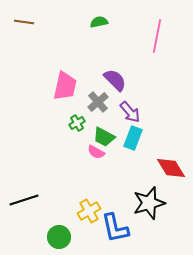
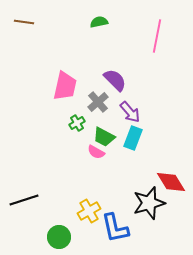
red diamond: moved 14 px down
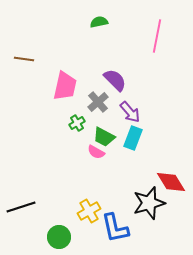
brown line: moved 37 px down
black line: moved 3 px left, 7 px down
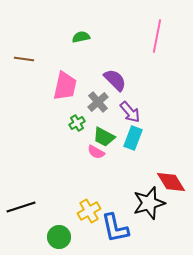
green semicircle: moved 18 px left, 15 px down
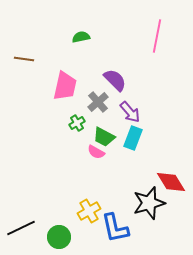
black line: moved 21 px down; rotated 8 degrees counterclockwise
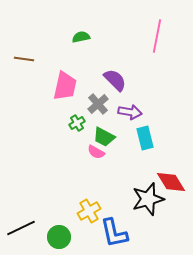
gray cross: moved 2 px down
purple arrow: rotated 40 degrees counterclockwise
cyan rectangle: moved 12 px right; rotated 35 degrees counterclockwise
black star: moved 1 px left, 4 px up
blue L-shape: moved 1 px left, 5 px down
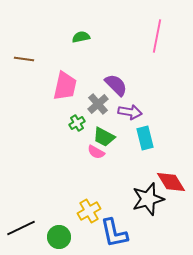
purple semicircle: moved 1 px right, 5 px down
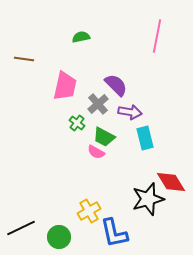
green cross: rotated 21 degrees counterclockwise
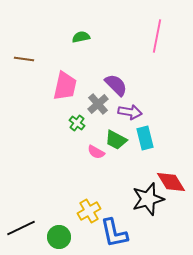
green trapezoid: moved 12 px right, 3 px down
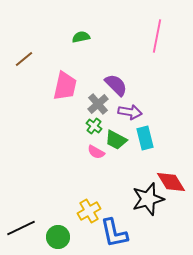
brown line: rotated 48 degrees counterclockwise
green cross: moved 17 px right, 3 px down
green circle: moved 1 px left
